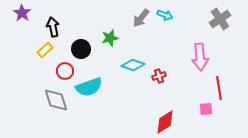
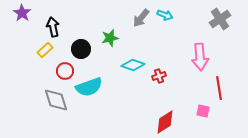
pink square: moved 3 px left, 2 px down; rotated 16 degrees clockwise
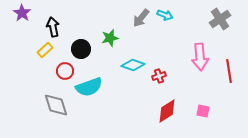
red line: moved 10 px right, 17 px up
gray diamond: moved 5 px down
red diamond: moved 2 px right, 11 px up
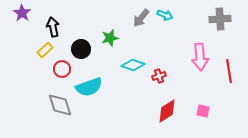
gray cross: rotated 30 degrees clockwise
red circle: moved 3 px left, 2 px up
gray diamond: moved 4 px right
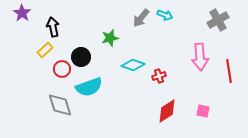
gray cross: moved 2 px left, 1 px down; rotated 25 degrees counterclockwise
black circle: moved 8 px down
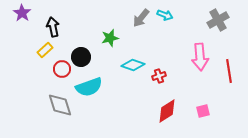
pink square: rotated 24 degrees counterclockwise
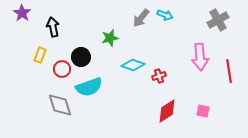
yellow rectangle: moved 5 px left, 5 px down; rotated 28 degrees counterclockwise
pink square: rotated 24 degrees clockwise
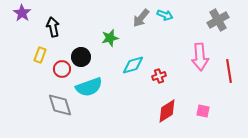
cyan diamond: rotated 35 degrees counterclockwise
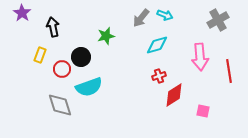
green star: moved 4 px left, 2 px up
cyan diamond: moved 24 px right, 20 px up
red diamond: moved 7 px right, 16 px up
